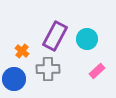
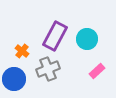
gray cross: rotated 20 degrees counterclockwise
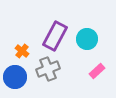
blue circle: moved 1 px right, 2 px up
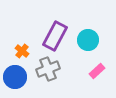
cyan circle: moved 1 px right, 1 px down
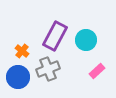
cyan circle: moved 2 px left
blue circle: moved 3 px right
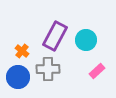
gray cross: rotated 20 degrees clockwise
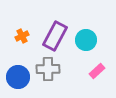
orange cross: moved 15 px up; rotated 24 degrees clockwise
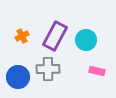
pink rectangle: rotated 56 degrees clockwise
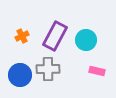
blue circle: moved 2 px right, 2 px up
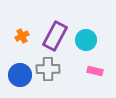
pink rectangle: moved 2 px left
